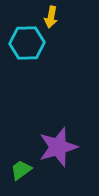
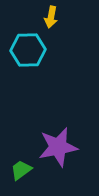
cyan hexagon: moved 1 px right, 7 px down
purple star: rotated 6 degrees clockwise
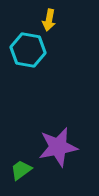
yellow arrow: moved 2 px left, 3 px down
cyan hexagon: rotated 12 degrees clockwise
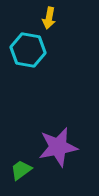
yellow arrow: moved 2 px up
